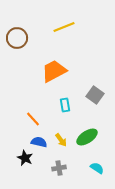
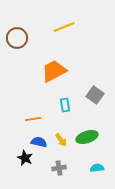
orange line: rotated 56 degrees counterclockwise
green ellipse: rotated 15 degrees clockwise
cyan semicircle: rotated 40 degrees counterclockwise
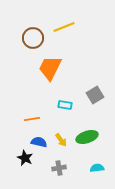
brown circle: moved 16 px right
orange trapezoid: moved 4 px left, 3 px up; rotated 36 degrees counterclockwise
gray square: rotated 24 degrees clockwise
cyan rectangle: rotated 72 degrees counterclockwise
orange line: moved 1 px left
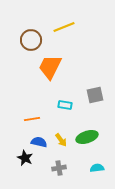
brown circle: moved 2 px left, 2 px down
orange trapezoid: moved 1 px up
gray square: rotated 18 degrees clockwise
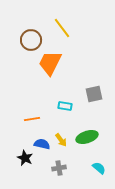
yellow line: moved 2 px left, 1 px down; rotated 75 degrees clockwise
orange trapezoid: moved 4 px up
gray square: moved 1 px left, 1 px up
cyan rectangle: moved 1 px down
blue semicircle: moved 3 px right, 2 px down
cyan semicircle: moved 2 px right; rotated 48 degrees clockwise
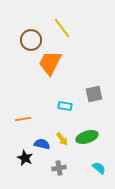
orange line: moved 9 px left
yellow arrow: moved 1 px right, 1 px up
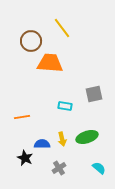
brown circle: moved 1 px down
orange trapezoid: rotated 68 degrees clockwise
orange line: moved 1 px left, 2 px up
yellow arrow: rotated 24 degrees clockwise
blue semicircle: rotated 14 degrees counterclockwise
gray cross: rotated 24 degrees counterclockwise
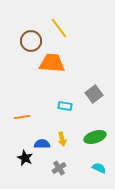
yellow line: moved 3 px left
orange trapezoid: moved 2 px right
gray square: rotated 24 degrees counterclockwise
green ellipse: moved 8 px right
cyan semicircle: rotated 16 degrees counterclockwise
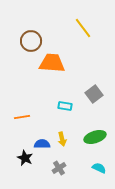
yellow line: moved 24 px right
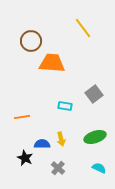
yellow arrow: moved 1 px left
gray cross: moved 1 px left; rotated 16 degrees counterclockwise
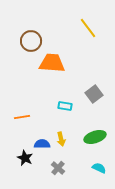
yellow line: moved 5 px right
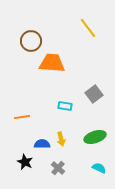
black star: moved 4 px down
